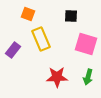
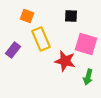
orange square: moved 1 px left, 2 px down
red star: moved 8 px right, 16 px up; rotated 15 degrees clockwise
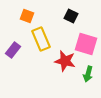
black square: rotated 24 degrees clockwise
green arrow: moved 3 px up
